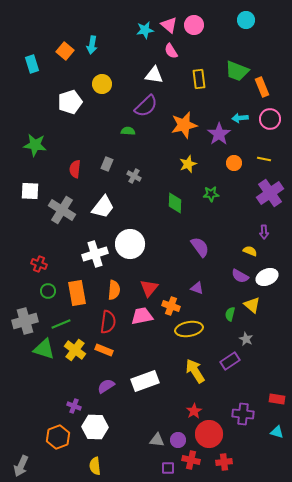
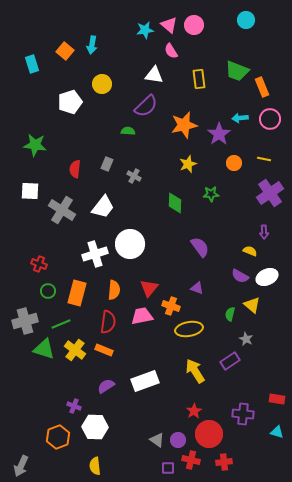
orange rectangle at (77, 293): rotated 25 degrees clockwise
gray triangle at (157, 440): rotated 28 degrees clockwise
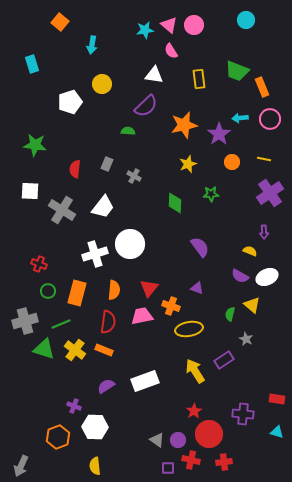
orange square at (65, 51): moved 5 px left, 29 px up
orange circle at (234, 163): moved 2 px left, 1 px up
purple rectangle at (230, 361): moved 6 px left, 1 px up
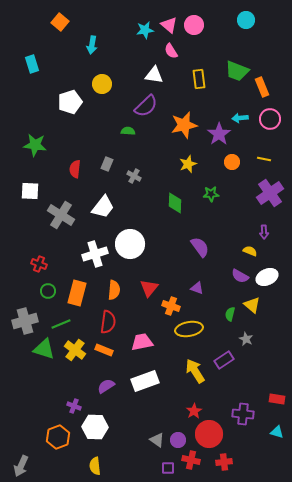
gray cross at (62, 210): moved 1 px left, 5 px down
pink trapezoid at (142, 316): moved 26 px down
